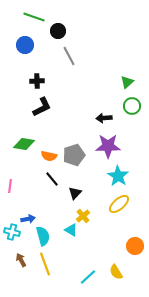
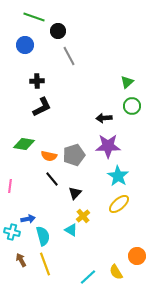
orange circle: moved 2 px right, 10 px down
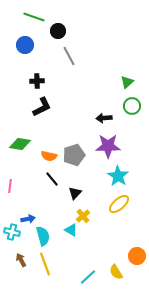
green diamond: moved 4 px left
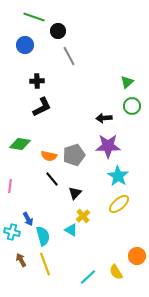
blue arrow: rotated 72 degrees clockwise
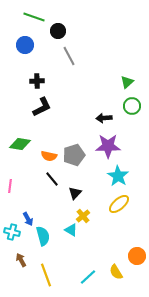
yellow line: moved 1 px right, 11 px down
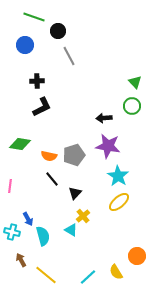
green triangle: moved 8 px right; rotated 32 degrees counterclockwise
purple star: rotated 10 degrees clockwise
yellow ellipse: moved 2 px up
yellow line: rotated 30 degrees counterclockwise
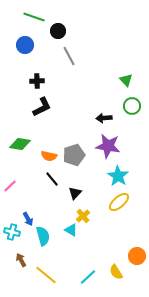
green triangle: moved 9 px left, 2 px up
pink line: rotated 40 degrees clockwise
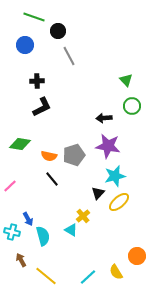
cyan star: moved 3 px left; rotated 25 degrees clockwise
black triangle: moved 23 px right
yellow line: moved 1 px down
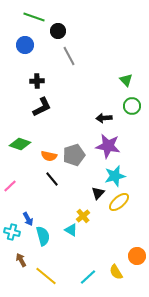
green diamond: rotated 10 degrees clockwise
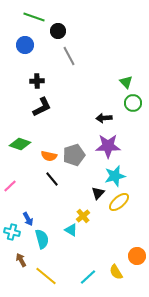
green triangle: moved 2 px down
green circle: moved 1 px right, 3 px up
purple star: rotated 10 degrees counterclockwise
cyan semicircle: moved 1 px left, 3 px down
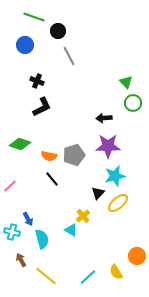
black cross: rotated 24 degrees clockwise
yellow ellipse: moved 1 px left, 1 px down
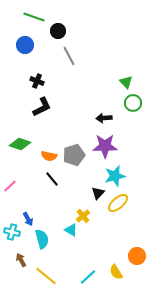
purple star: moved 3 px left
